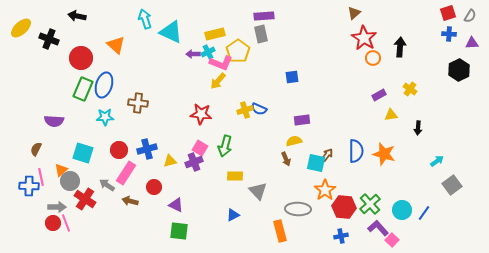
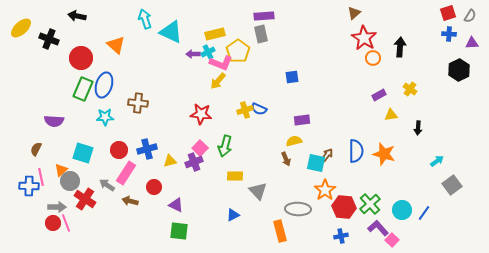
pink square at (200, 148): rotated 14 degrees clockwise
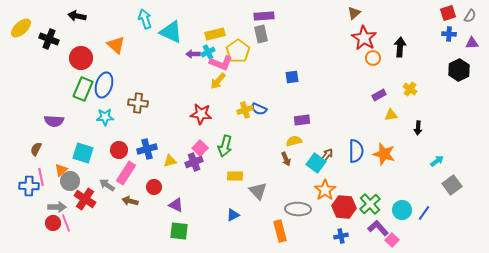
cyan square at (316, 163): rotated 24 degrees clockwise
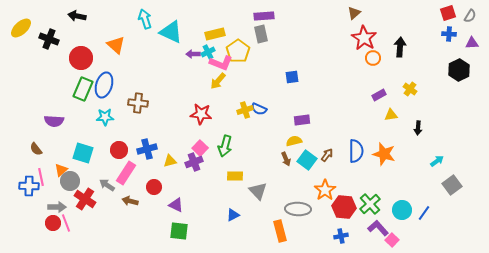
brown semicircle at (36, 149): rotated 64 degrees counterclockwise
cyan square at (316, 163): moved 9 px left, 3 px up
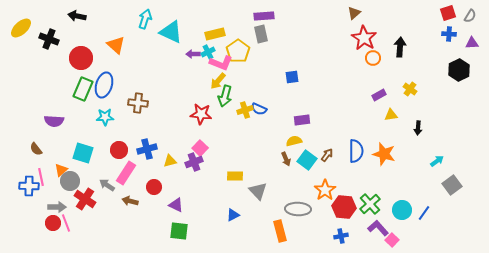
cyan arrow at (145, 19): rotated 36 degrees clockwise
green arrow at (225, 146): moved 50 px up
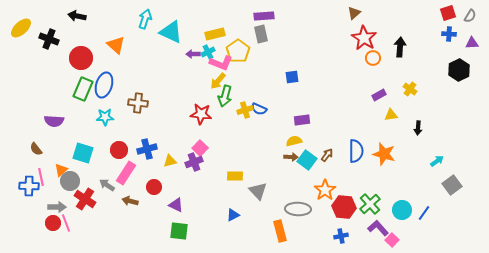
brown arrow at (286, 159): moved 5 px right, 2 px up; rotated 64 degrees counterclockwise
